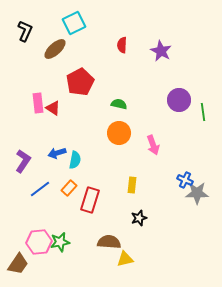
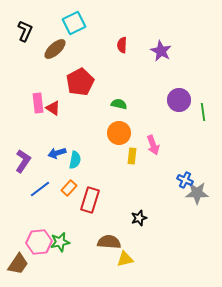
yellow rectangle: moved 29 px up
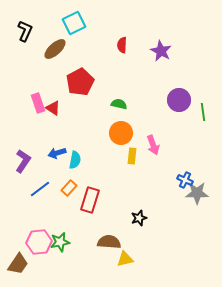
pink rectangle: rotated 12 degrees counterclockwise
orange circle: moved 2 px right
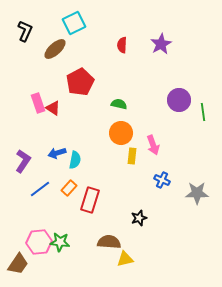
purple star: moved 7 px up; rotated 15 degrees clockwise
blue cross: moved 23 px left
green star: rotated 18 degrees clockwise
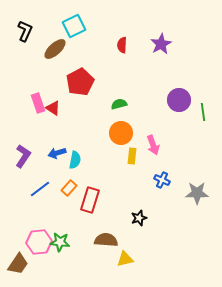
cyan square: moved 3 px down
green semicircle: rotated 28 degrees counterclockwise
purple L-shape: moved 5 px up
brown semicircle: moved 3 px left, 2 px up
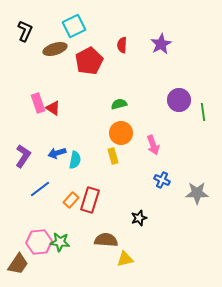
brown ellipse: rotated 25 degrees clockwise
red pentagon: moved 9 px right, 21 px up
yellow rectangle: moved 19 px left; rotated 21 degrees counterclockwise
orange rectangle: moved 2 px right, 12 px down
